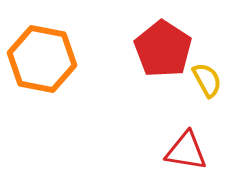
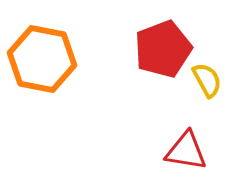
red pentagon: rotated 18 degrees clockwise
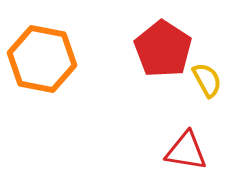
red pentagon: rotated 18 degrees counterclockwise
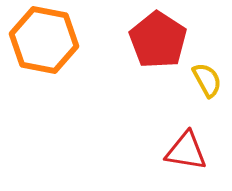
red pentagon: moved 5 px left, 9 px up
orange hexagon: moved 2 px right, 19 px up
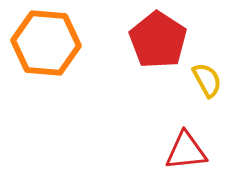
orange hexagon: moved 2 px right, 3 px down; rotated 6 degrees counterclockwise
red triangle: rotated 15 degrees counterclockwise
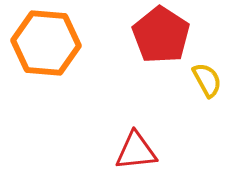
red pentagon: moved 3 px right, 5 px up
red triangle: moved 50 px left
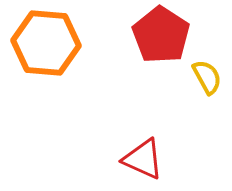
yellow semicircle: moved 3 px up
red triangle: moved 7 px right, 8 px down; rotated 30 degrees clockwise
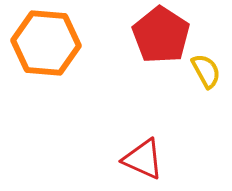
yellow semicircle: moved 1 px left, 6 px up
